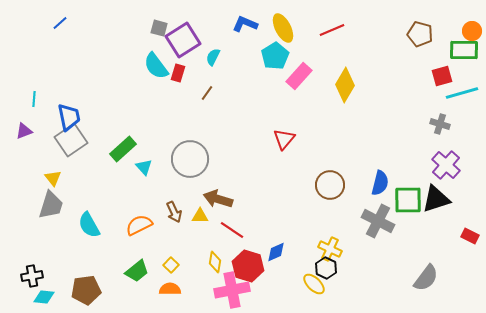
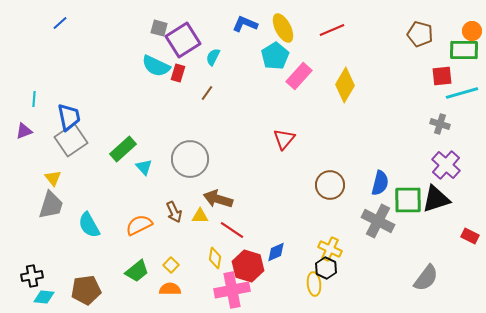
cyan semicircle at (156, 66): rotated 28 degrees counterclockwise
red square at (442, 76): rotated 10 degrees clockwise
yellow diamond at (215, 262): moved 4 px up
yellow ellipse at (314, 284): rotated 40 degrees clockwise
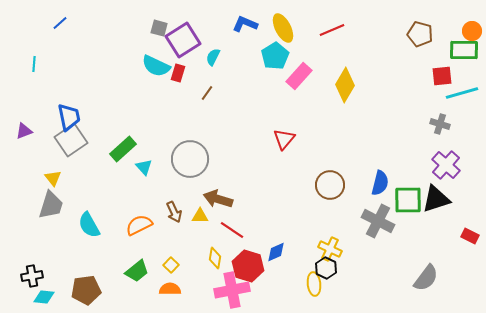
cyan line at (34, 99): moved 35 px up
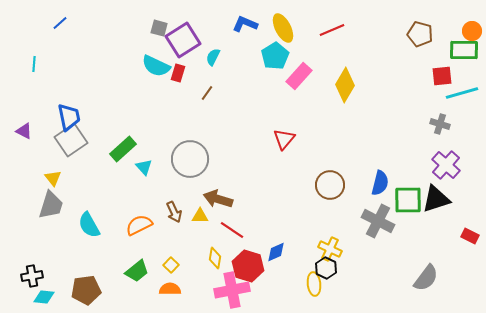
purple triangle at (24, 131): rotated 48 degrees clockwise
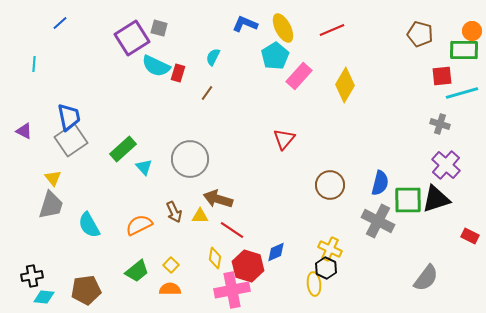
purple square at (183, 40): moved 51 px left, 2 px up
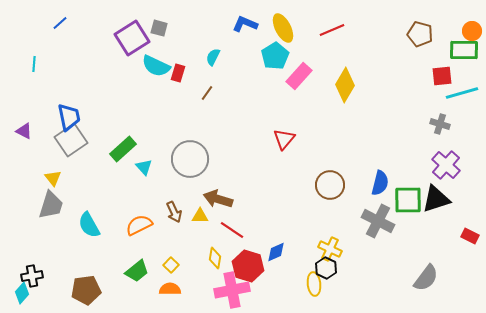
cyan diamond at (44, 297): moved 22 px left, 4 px up; rotated 55 degrees counterclockwise
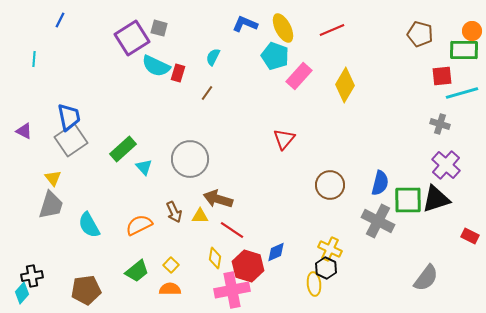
blue line at (60, 23): moved 3 px up; rotated 21 degrees counterclockwise
cyan pentagon at (275, 56): rotated 20 degrees counterclockwise
cyan line at (34, 64): moved 5 px up
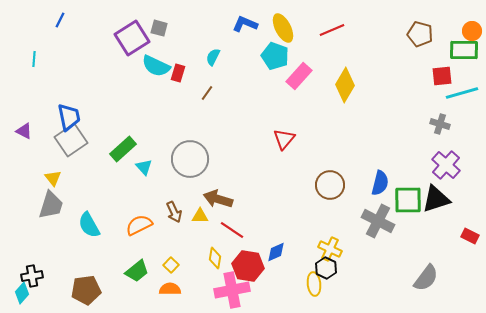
red hexagon at (248, 266): rotated 8 degrees counterclockwise
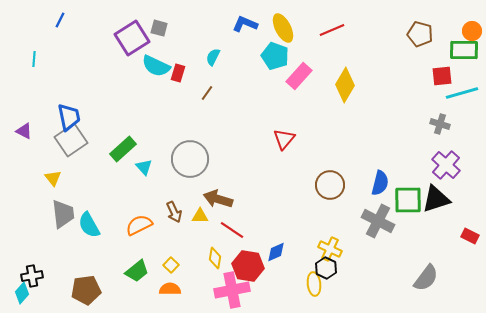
gray trapezoid at (51, 205): moved 12 px right, 9 px down; rotated 24 degrees counterclockwise
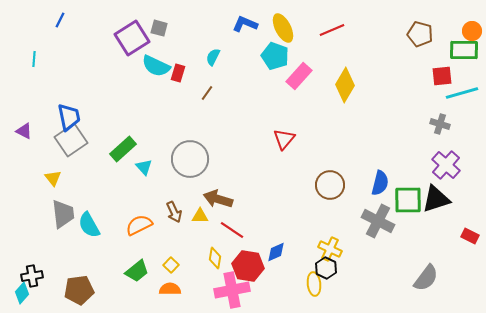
brown pentagon at (86, 290): moved 7 px left
